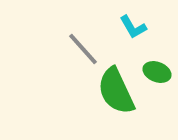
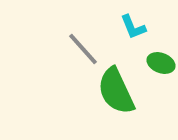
cyan L-shape: rotated 8 degrees clockwise
green ellipse: moved 4 px right, 9 px up
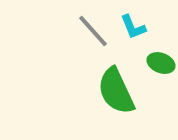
gray line: moved 10 px right, 18 px up
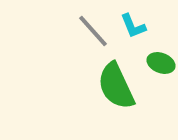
cyan L-shape: moved 1 px up
green semicircle: moved 5 px up
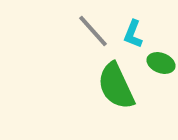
cyan L-shape: moved 8 px down; rotated 44 degrees clockwise
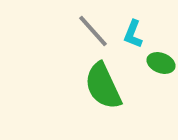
green semicircle: moved 13 px left
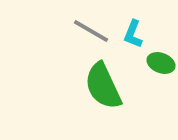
gray line: moved 2 px left; rotated 18 degrees counterclockwise
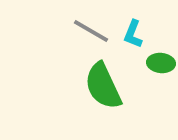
green ellipse: rotated 16 degrees counterclockwise
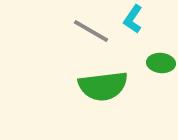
cyan L-shape: moved 15 px up; rotated 12 degrees clockwise
green semicircle: rotated 72 degrees counterclockwise
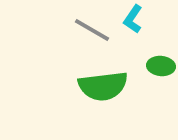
gray line: moved 1 px right, 1 px up
green ellipse: moved 3 px down
